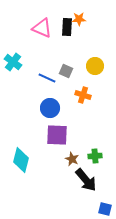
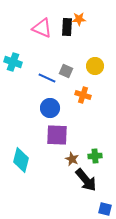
cyan cross: rotated 18 degrees counterclockwise
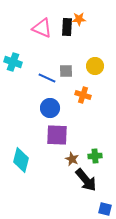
gray square: rotated 24 degrees counterclockwise
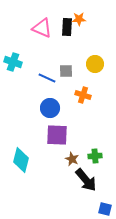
yellow circle: moved 2 px up
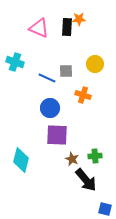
pink triangle: moved 3 px left
cyan cross: moved 2 px right
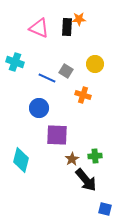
gray square: rotated 32 degrees clockwise
blue circle: moved 11 px left
brown star: rotated 16 degrees clockwise
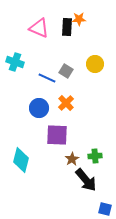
orange cross: moved 17 px left, 8 px down; rotated 28 degrees clockwise
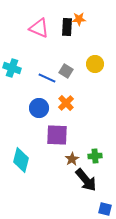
cyan cross: moved 3 px left, 6 px down
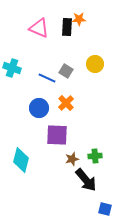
brown star: rotated 16 degrees clockwise
